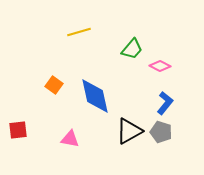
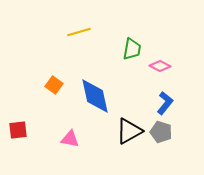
green trapezoid: rotated 30 degrees counterclockwise
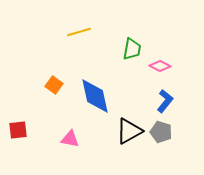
blue L-shape: moved 2 px up
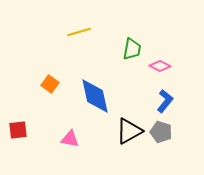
orange square: moved 4 px left, 1 px up
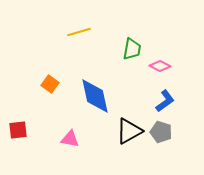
blue L-shape: rotated 15 degrees clockwise
